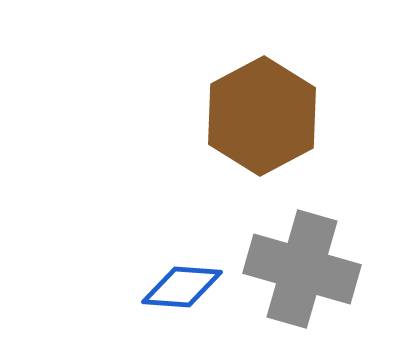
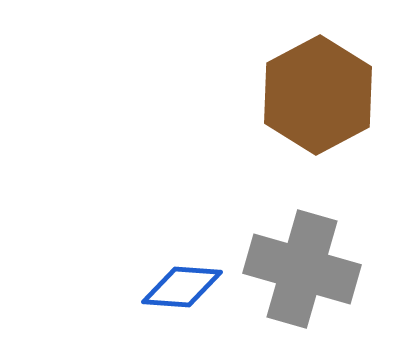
brown hexagon: moved 56 px right, 21 px up
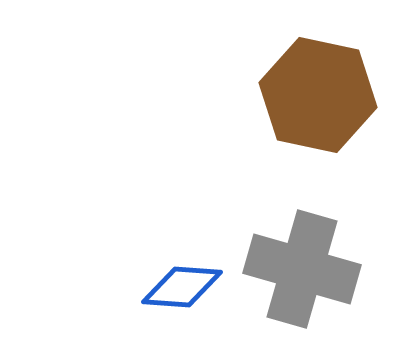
brown hexagon: rotated 20 degrees counterclockwise
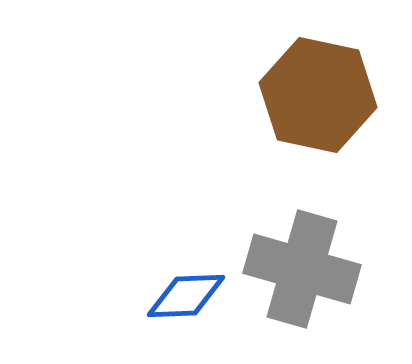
blue diamond: moved 4 px right, 9 px down; rotated 6 degrees counterclockwise
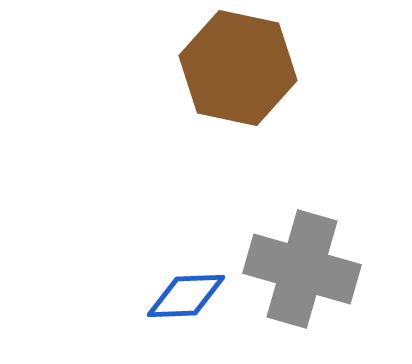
brown hexagon: moved 80 px left, 27 px up
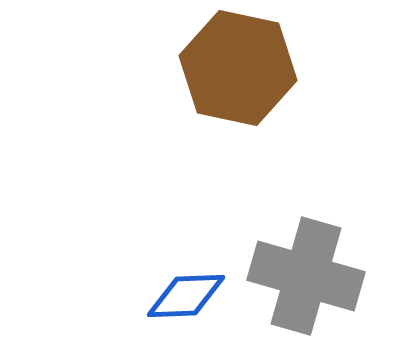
gray cross: moved 4 px right, 7 px down
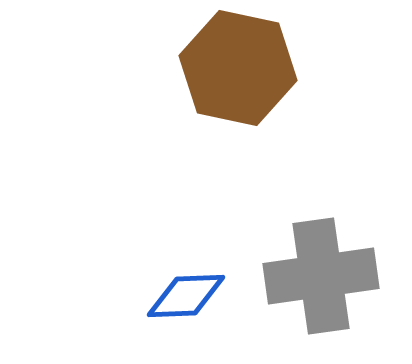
gray cross: moved 15 px right; rotated 24 degrees counterclockwise
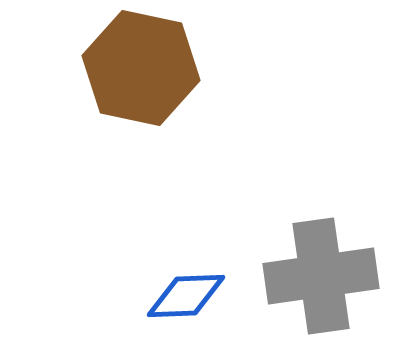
brown hexagon: moved 97 px left
